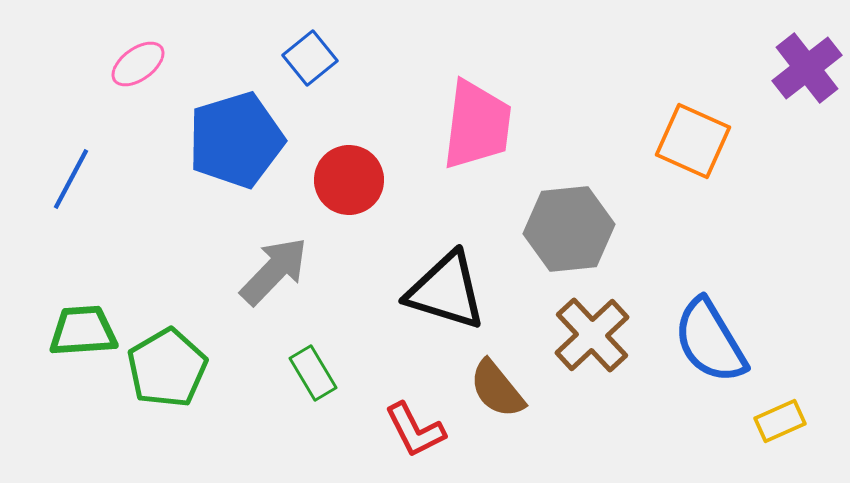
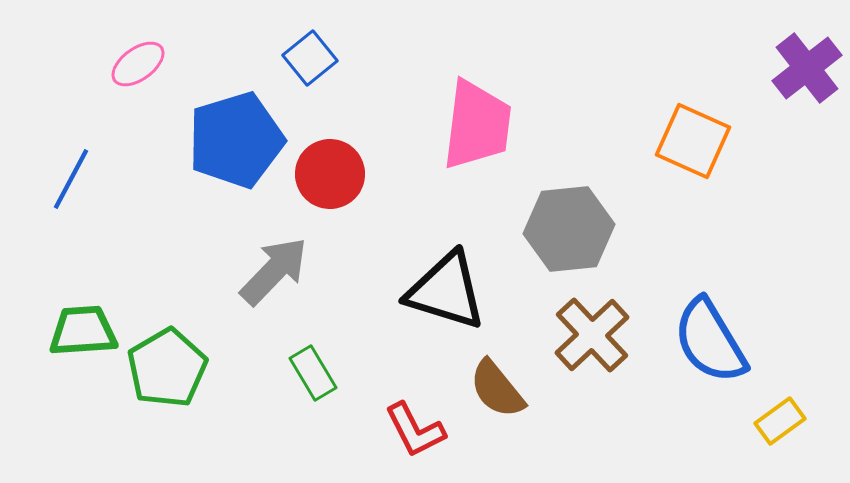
red circle: moved 19 px left, 6 px up
yellow rectangle: rotated 12 degrees counterclockwise
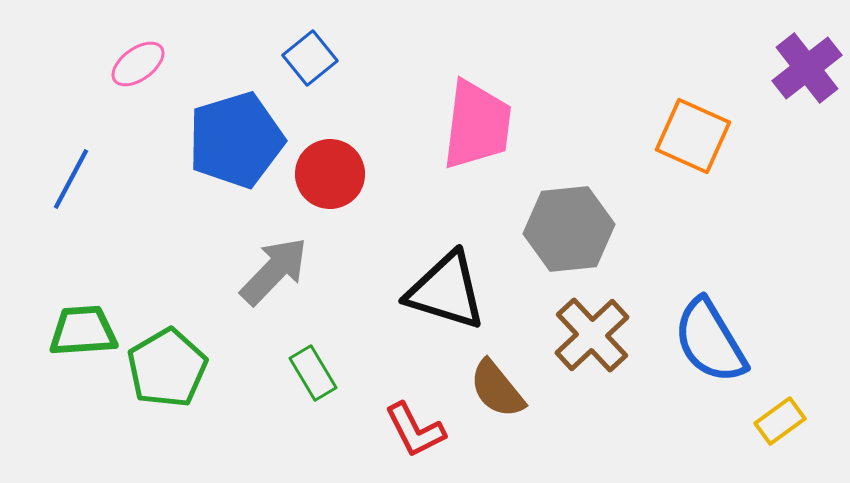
orange square: moved 5 px up
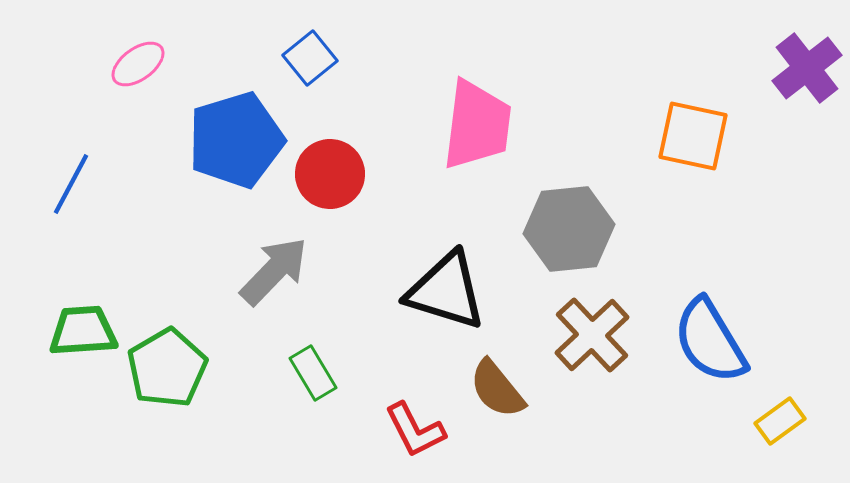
orange square: rotated 12 degrees counterclockwise
blue line: moved 5 px down
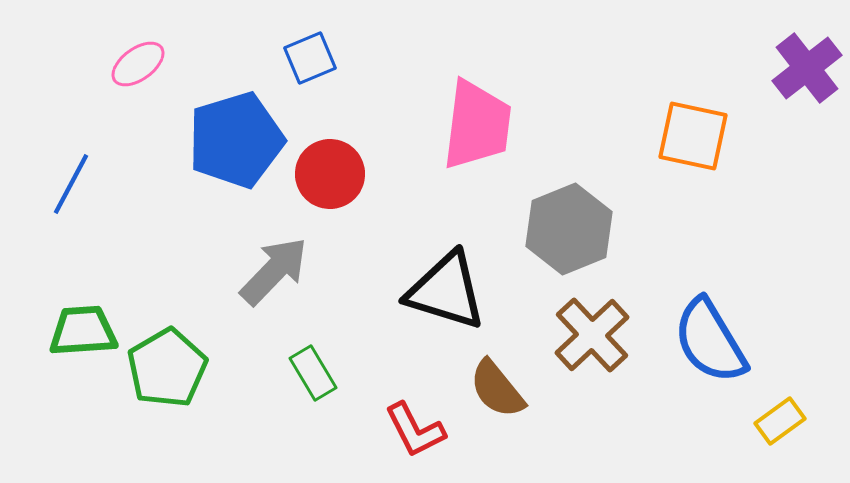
blue square: rotated 16 degrees clockwise
gray hexagon: rotated 16 degrees counterclockwise
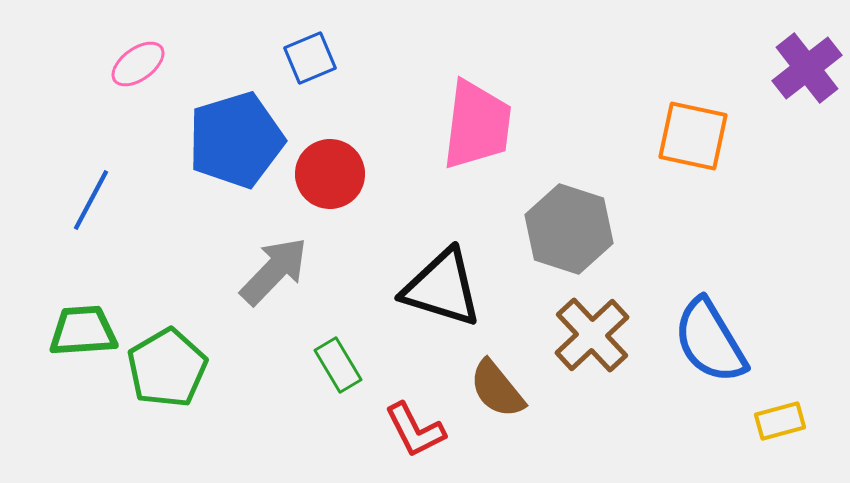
blue line: moved 20 px right, 16 px down
gray hexagon: rotated 20 degrees counterclockwise
black triangle: moved 4 px left, 3 px up
green rectangle: moved 25 px right, 8 px up
yellow rectangle: rotated 21 degrees clockwise
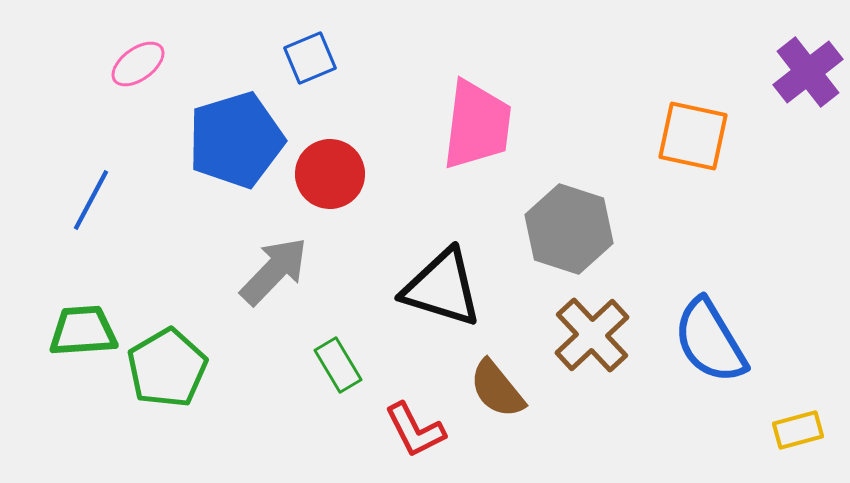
purple cross: moved 1 px right, 4 px down
yellow rectangle: moved 18 px right, 9 px down
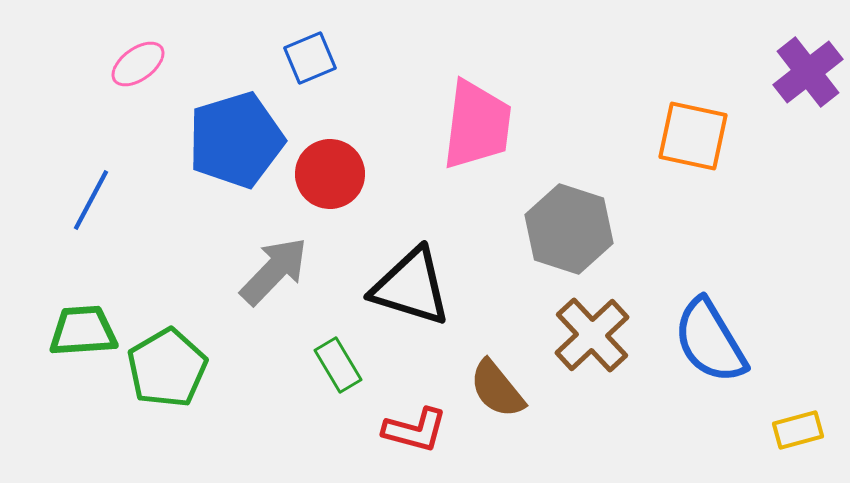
black triangle: moved 31 px left, 1 px up
red L-shape: rotated 48 degrees counterclockwise
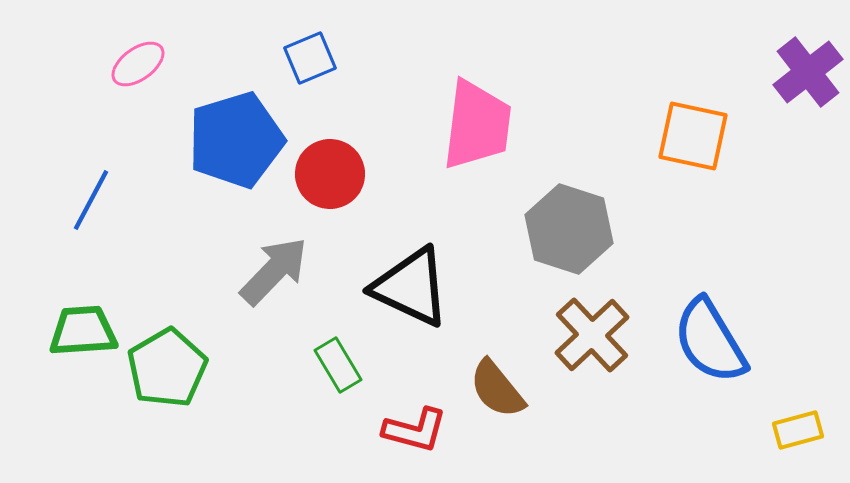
black triangle: rotated 8 degrees clockwise
